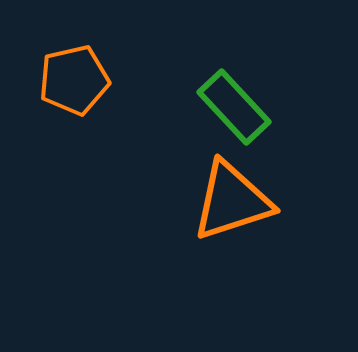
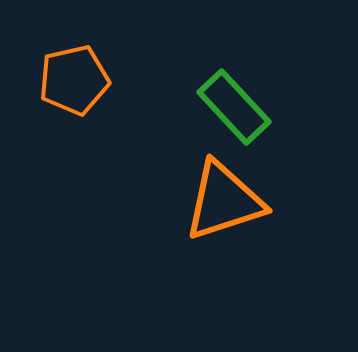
orange triangle: moved 8 px left
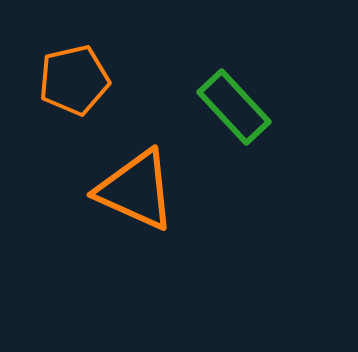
orange triangle: moved 88 px left, 11 px up; rotated 42 degrees clockwise
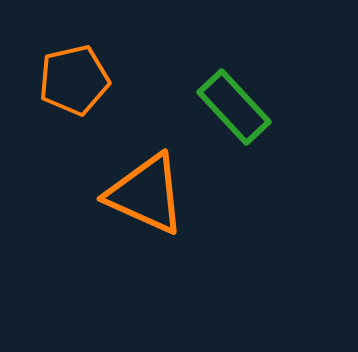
orange triangle: moved 10 px right, 4 px down
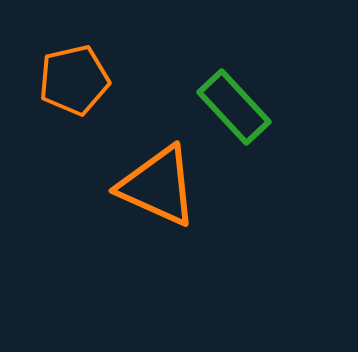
orange triangle: moved 12 px right, 8 px up
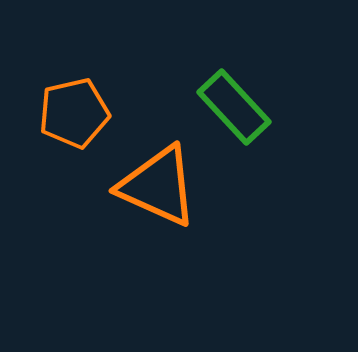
orange pentagon: moved 33 px down
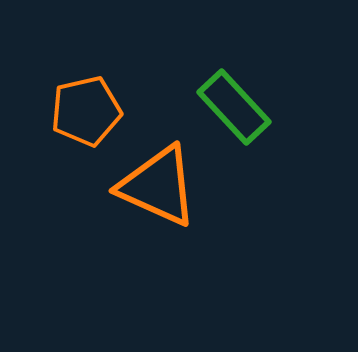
orange pentagon: moved 12 px right, 2 px up
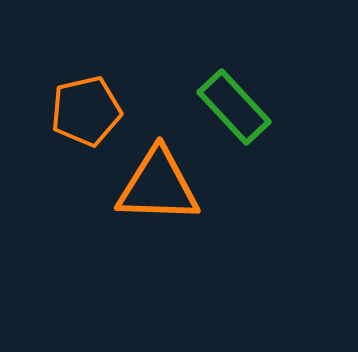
orange triangle: rotated 22 degrees counterclockwise
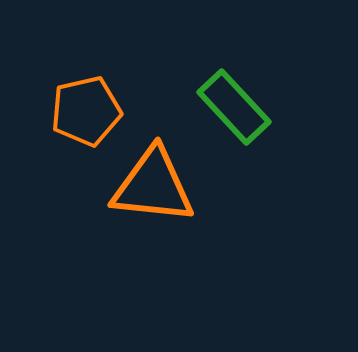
orange triangle: moved 5 px left; rotated 4 degrees clockwise
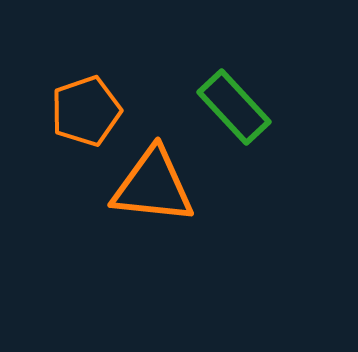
orange pentagon: rotated 6 degrees counterclockwise
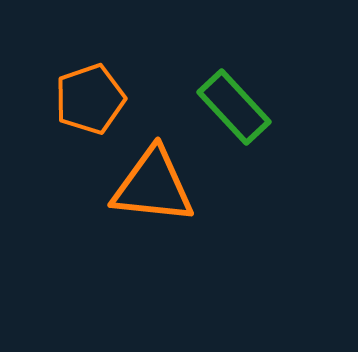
orange pentagon: moved 4 px right, 12 px up
